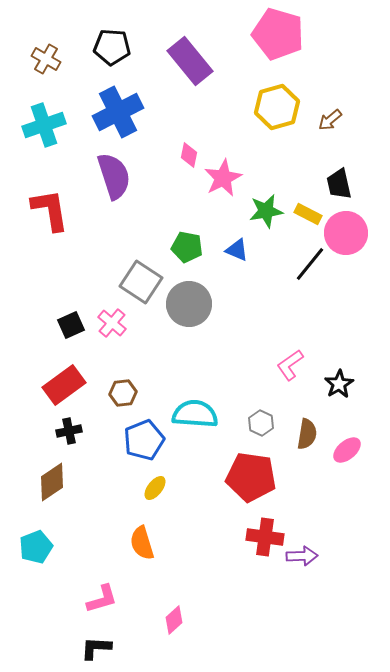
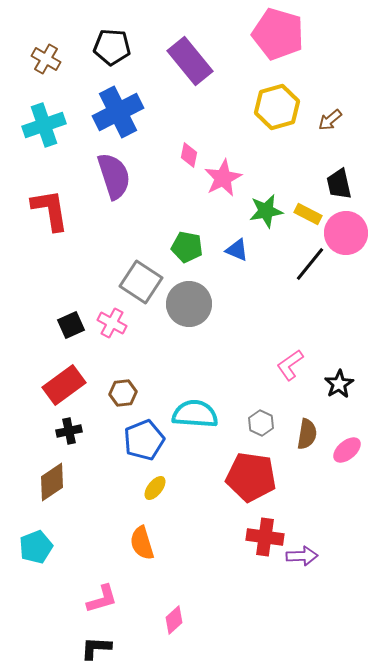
pink cross at (112, 323): rotated 12 degrees counterclockwise
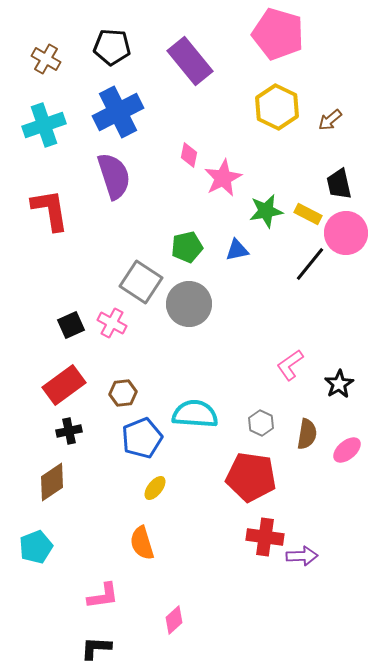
yellow hexagon at (277, 107): rotated 18 degrees counterclockwise
green pentagon at (187, 247): rotated 24 degrees counterclockwise
blue triangle at (237, 250): rotated 35 degrees counterclockwise
blue pentagon at (144, 440): moved 2 px left, 2 px up
pink L-shape at (102, 599): moved 1 px right, 3 px up; rotated 8 degrees clockwise
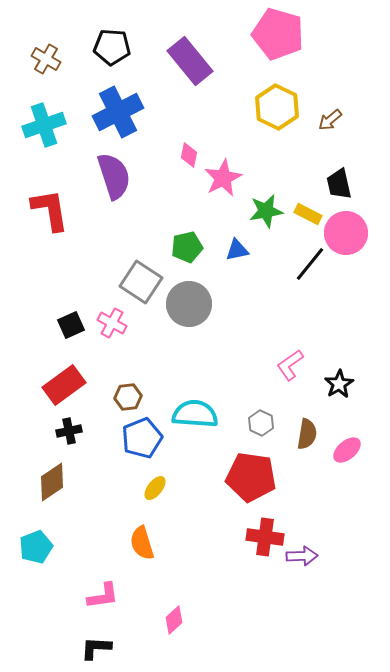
brown hexagon at (123, 393): moved 5 px right, 4 px down
